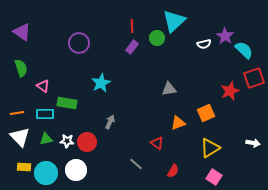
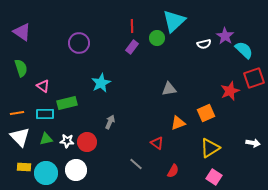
green rectangle: rotated 24 degrees counterclockwise
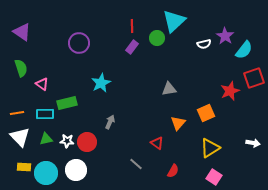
cyan semicircle: rotated 84 degrees clockwise
pink triangle: moved 1 px left, 2 px up
orange triangle: rotated 28 degrees counterclockwise
